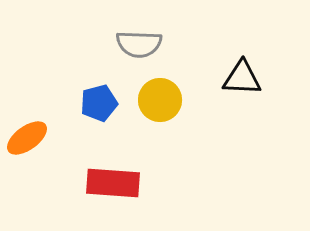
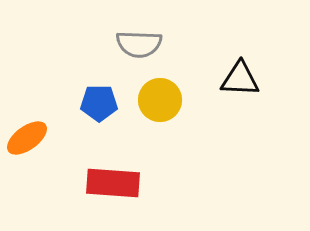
black triangle: moved 2 px left, 1 px down
blue pentagon: rotated 15 degrees clockwise
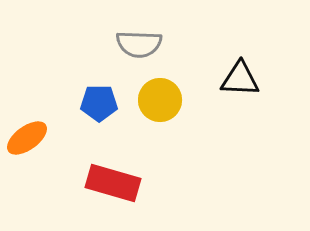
red rectangle: rotated 12 degrees clockwise
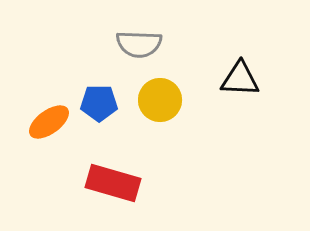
orange ellipse: moved 22 px right, 16 px up
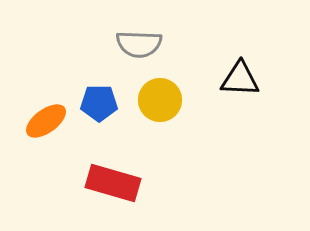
orange ellipse: moved 3 px left, 1 px up
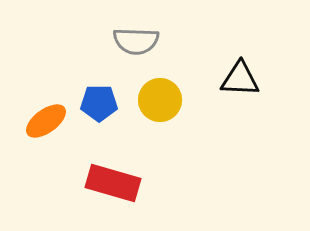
gray semicircle: moved 3 px left, 3 px up
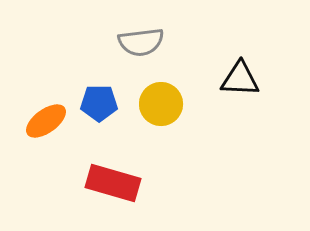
gray semicircle: moved 5 px right, 1 px down; rotated 9 degrees counterclockwise
yellow circle: moved 1 px right, 4 px down
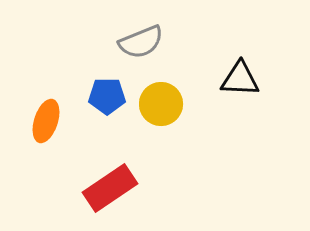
gray semicircle: rotated 15 degrees counterclockwise
blue pentagon: moved 8 px right, 7 px up
orange ellipse: rotated 36 degrees counterclockwise
red rectangle: moved 3 px left, 5 px down; rotated 50 degrees counterclockwise
